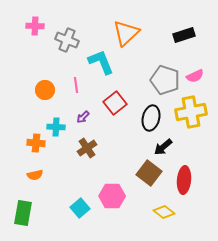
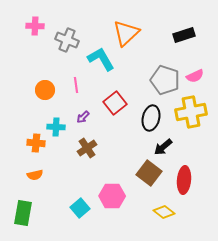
cyan L-shape: moved 3 px up; rotated 8 degrees counterclockwise
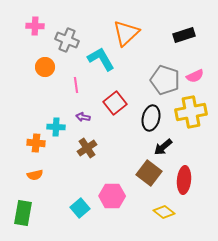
orange circle: moved 23 px up
purple arrow: rotated 56 degrees clockwise
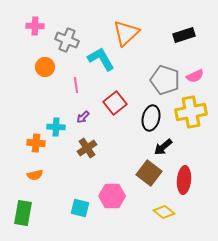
purple arrow: rotated 56 degrees counterclockwise
cyan square: rotated 36 degrees counterclockwise
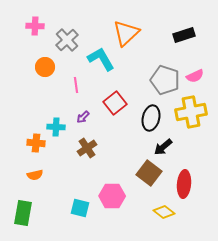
gray cross: rotated 25 degrees clockwise
red ellipse: moved 4 px down
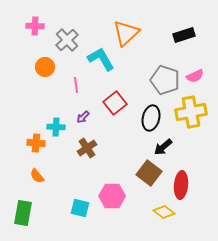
orange semicircle: moved 2 px right, 1 px down; rotated 63 degrees clockwise
red ellipse: moved 3 px left, 1 px down
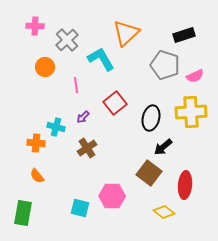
gray pentagon: moved 15 px up
yellow cross: rotated 8 degrees clockwise
cyan cross: rotated 12 degrees clockwise
red ellipse: moved 4 px right
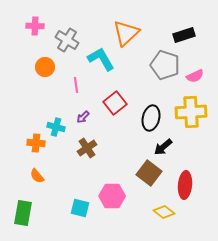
gray cross: rotated 15 degrees counterclockwise
